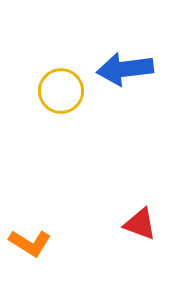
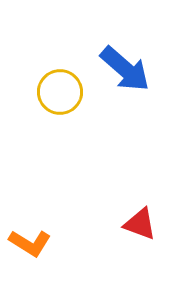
blue arrow: rotated 132 degrees counterclockwise
yellow circle: moved 1 px left, 1 px down
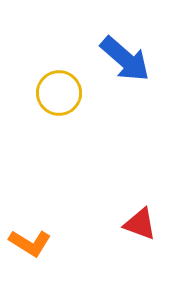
blue arrow: moved 10 px up
yellow circle: moved 1 px left, 1 px down
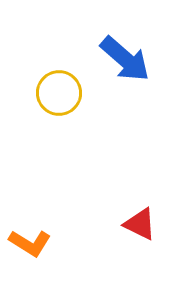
red triangle: rotated 6 degrees clockwise
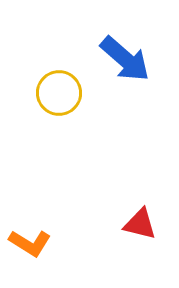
red triangle: rotated 12 degrees counterclockwise
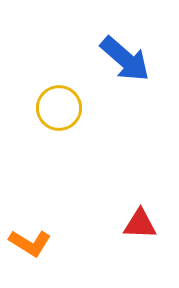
yellow circle: moved 15 px down
red triangle: rotated 12 degrees counterclockwise
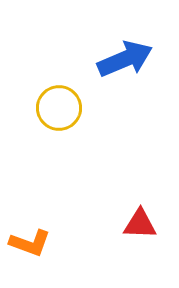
blue arrow: rotated 64 degrees counterclockwise
orange L-shape: rotated 12 degrees counterclockwise
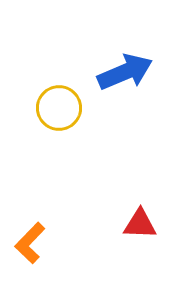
blue arrow: moved 13 px down
orange L-shape: rotated 114 degrees clockwise
